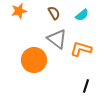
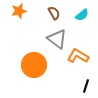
orange L-shape: moved 3 px left, 7 px down; rotated 15 degrees clockwise
orange circle: moved 5 px down
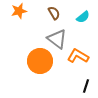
cyan semicircle: moved 1 px right, 2 px down
orange circle: moved 6 px right, 4 px up
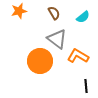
black line: rotated 24 degrees counterclockwise
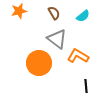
cyan semicircle: moved 1 px up
orange circle: moved 1 px left, 2 px down
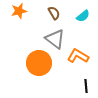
gray triangle: moved 2 px left
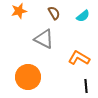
gray triangle: moved 11 px left; rotated 10 degrees counterclockwise
orange L-shape: moved 1 px right, 2 px down
orange circle: moved 11 px left, 14 px down
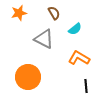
orange star: moved 2 px down
cyan semicircle: moved 8 px left, 13 px down
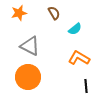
gray triangle: moved 14 px left, 7 px down
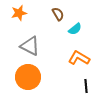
brown semicircle: moved 4 px right, 1 px down
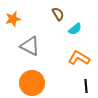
orange star: moved 6 px left, 6 px down
orange circle: moved 4 px right, 6 px down
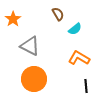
orange star: rotated 21 degrees counterclockwise
orange circle: moved 2 px right, 4 px up
